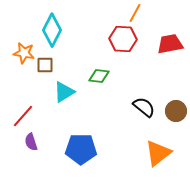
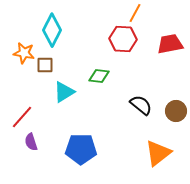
black semicircle: moved 3 px left, 2 px up
red line: moved 1 px left, 1 px down
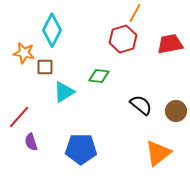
red hexagon: rotated 20 degrees counterclockwise
brown square: moved 2 px down
red line: moved 3 px left
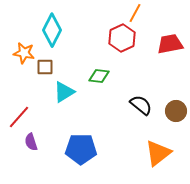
red hexagon: moved 1 px left, 1 px up; rotated 8 degrees counterclockwise
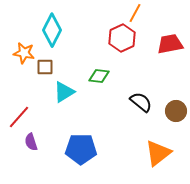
black semicircle: moved 3 px up
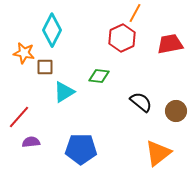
purple semicircle: rotated 102 degrees clockwise
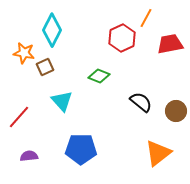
orange line: moved 11 px right, 5 px down
brown square: rotated 24 degrees counterclockwise
green diamond: rotated 15 degrees clockwise
cyan triangle: moved 2 px left, 9 px down; rotated 40 degrees counterclockwise
purple semicircle: moved 2 px left, 14 px down
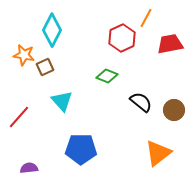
orange star: moved 2 px down
green diamond: moved 8 px right
brown circle: moved 2 px left, 1 px up
purple semicircle: moved 12 px down
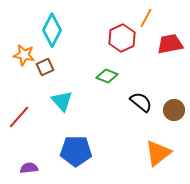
blue pentagon: moved 5 px left, 2 px down
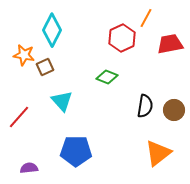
green diamond: moved 1 px down
black semicircle: moved 4 px right, 4 px down; rotated 60 degrees clockwise
